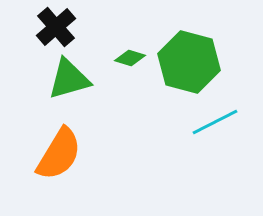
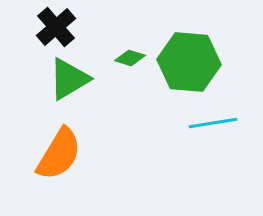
green hexagon: rotated 10 degrees counterclockwise
green triangle: rotated 15 degrees counterclockwise
cyan line: moved 2 px left, 1 px down; rotated 18 degrees clockwise
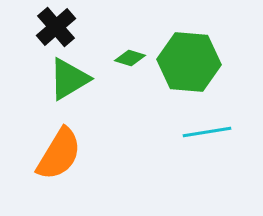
cyan line: moved 6 px left, 9 px down
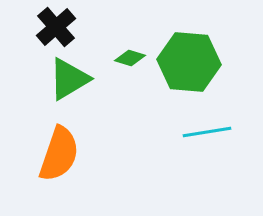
orange semicircle: rotated 12 degrees counterclockwise
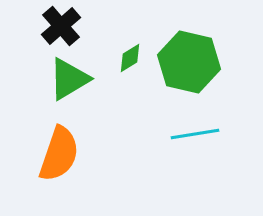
black cross: moved 5 px right, 1 px up
green diamond: rotated 48 degrees counterclockwise
green hexagon: rotated 8 degrees clockwise
cyan line: moved 12 px left, 2 px down
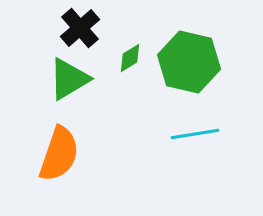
black cross: moved 19 px right, 2 px down
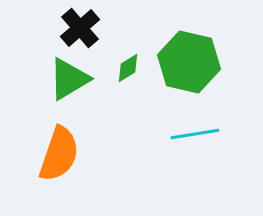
green diamond: moved 2 px left, 10 px down
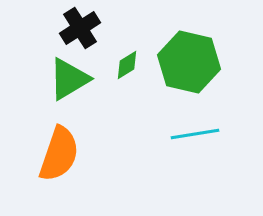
black cross: rotated 9 degrees clockwise
green diamond: moved 1 px left, 3 px up
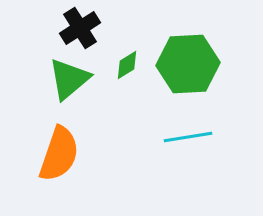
green hexagon: moved 1 px left, 2 px down; rotated 16 degrees counterclockwise
green triangle: rotated 9 degrees counterclockwise
cyan line: moved 7 px left, 3 px down
